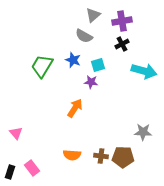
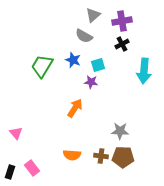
cyan arrow: rotated 80 degrees clockwise
gray star: moved 23 px left, 1 px up
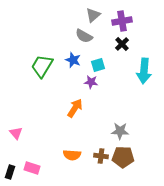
black cross: rotated 16 degrees counterclockwise
pink rectangle: rotated 35 degrees counterclockwise
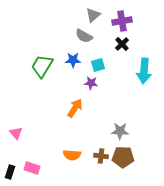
blue star: rotated 21 degrees counterclockwise
purple star: moved 1 px down
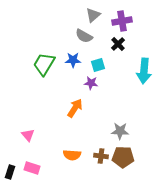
black cross: moved 4 px left
green trapezoid: moved 2 px right, 2 px up
pink triangle: moved 12 px right, 2 px down
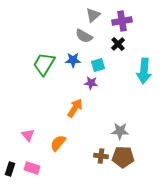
orange semicircle: moved 14 px left, 12 px up; rotated 126 degrees clockwise
black rectangle: moved 3 px up
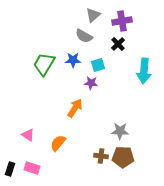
pink triangle: rotated 16 degrees counterclockwise
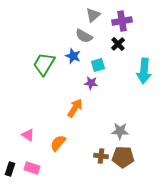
blue star: moved 4 px up; rotated 21 degrees clockwise
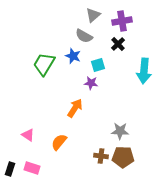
orange semicircle: moved 1 px right, 1 px up
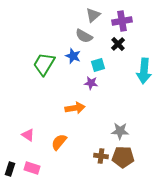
orange arrow: rotated 48 degrees clockwise
